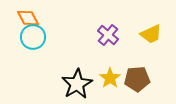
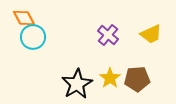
orange diamond: moved 4 px left
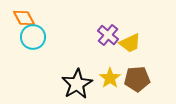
yellow trapezoid: moved 21 px left, 9 px down
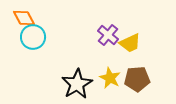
yellow star: rotated 10 degrees counterclockwise
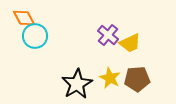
cyan circle: moved 2 px right, 1 px up
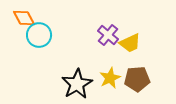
cyan circle: moved 4 px right, 1 px up
yellow star: rotated 20 degrees clockwise
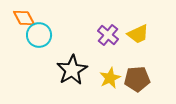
yellow trapezoid: moved 8 px right, 9 px up
black star: moved 5 px left, 14 px up
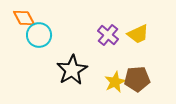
yellow star: moved 5 px right, 4 px down
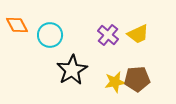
orange diamond: moved 7 px left, 7 px down
cyan circle: moved 11 px right
yellow star: rotated 15 degrees clockwise
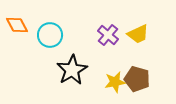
brown pentagon: rotated 20 degrees clockwise
